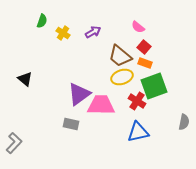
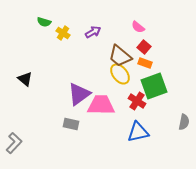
green semicircle: moved 2 px right, 1 px down; rotated 88 degrees clockwise
yellow ellipse: moved 2 px left, 3 px up; rotated 70 degrees clockwise
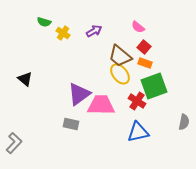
purple arrow: moved 1 px right, 1 px up
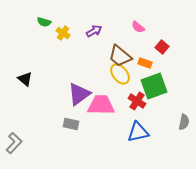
red square: moved 18 px right
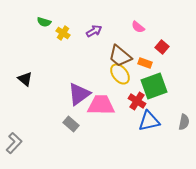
gray rectangle: rotated 28 degrees clockwise
blue triangle: moved 11 px right, 11 px up
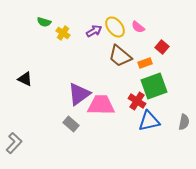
orange rectangle: rotated 40 degrees counterclockwise
yellow ellipse: moved 5 px left, 47 px up
black triangle: rotated 14 degrees counterclockwise
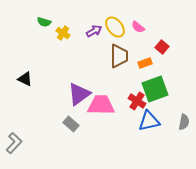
brown trapezoid: moved 1 px left; rotated 130 degrees counterclockwise
green square: moved 1 px right, 3 px down
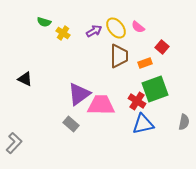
yellow ellipse: moved 1 px right, 1 px down
blue triangle: moved 6 px left, 3 px down
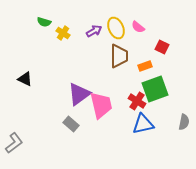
yellow ellipse: rotated 15 degrees clockwise
red square: rotated 16 degrees counterclockwise
orange rectangle: moved 3 px down
pink trapezoid: rotated 76 degrees clockwise
gray L-shape: rotated 10 degrees clockwise
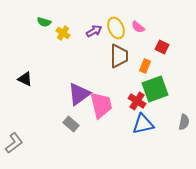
orange rectangle: rotated 48 degrees counterclockwise
